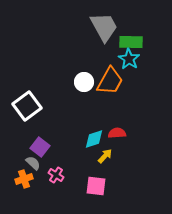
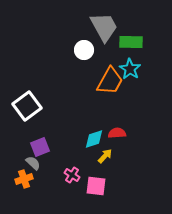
cyan star: moved 1 px right, 10 px down
white circle: moved 32 px up
purple square: rotated 30 degrees clockwise
pink cross: moved 16 px right
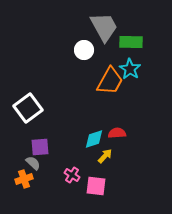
white square: moved 1 px right, 2 px down
purple square: rotated 18 degrees clockwise
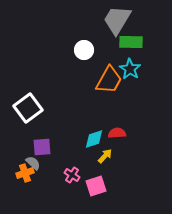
gray trapezoid: moved 13 px right, 7 px up; rotated 120 degrees counterclockwise
orange trapezoid: moved 1 px left, 1 px up
purple square: moved 2 px right
orange cross: moved 1 px right, 6 px up
pink square: rotated 25 degrees counterclockwise
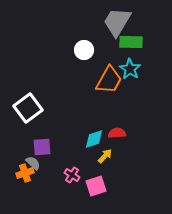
gray trapezoid: moved 2 px down
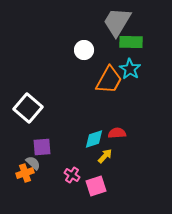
white square: rotated 12 degrees counterclockwise
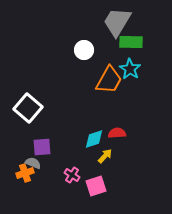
gray semicircle: rotated 21 degrees counterclockwise
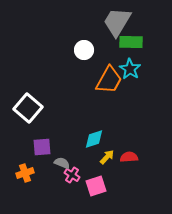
red semicircle: moved 12 px right, 24 px down
yellow arrow: moved 2 px right, 1 px down
gray semicircle: moved 29 px right
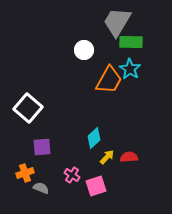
cyan diamond: moved 1 px up; rotated 25 degrees counterclockwise
gray semicircle: moved 21 px left, 25 px down
